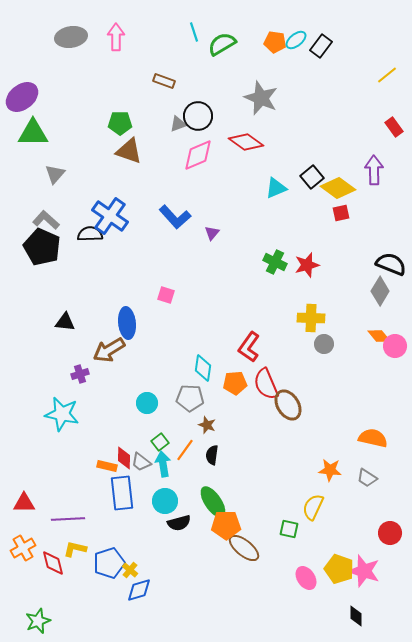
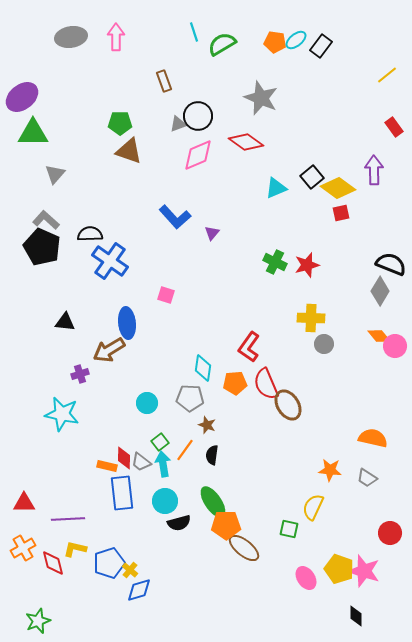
brown rectangle at (164, 81): rotated 50 degrees clockwise
blue cross at (110, 216): moved 45 px down
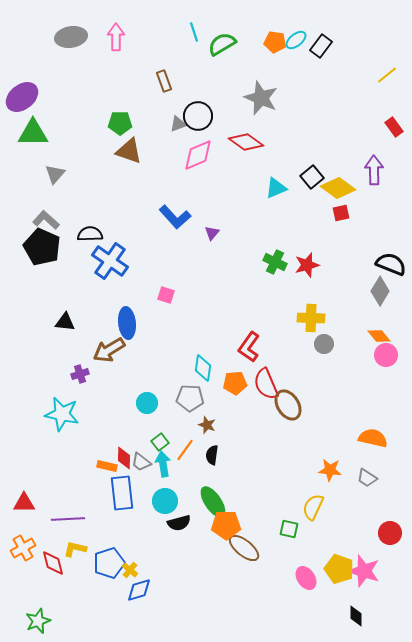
pink circle at (395, 346): moved 9 px left, 9 px down
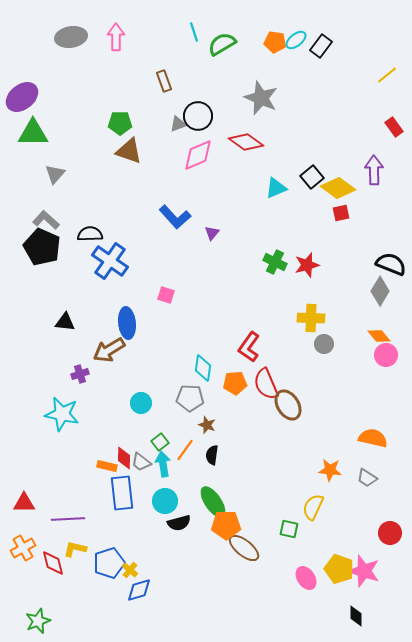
cyan circle at (147, 403): moved 6 px left
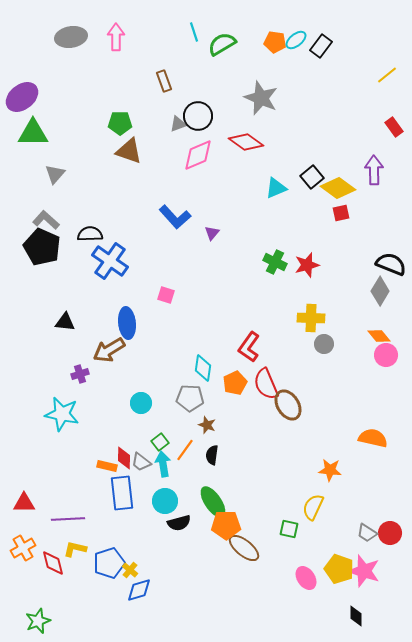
orange pentagon at (235, 383): rotated 20 degrees counterclockwise
gray trapezoid at (367, 478): moved 55 px down
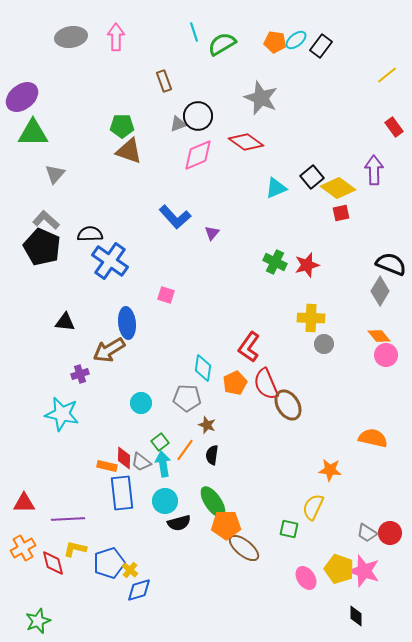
green pentagon at (120, 123): moved 2 px right, 3 px down
gray pentagon at (190, 398): moved 3 px left
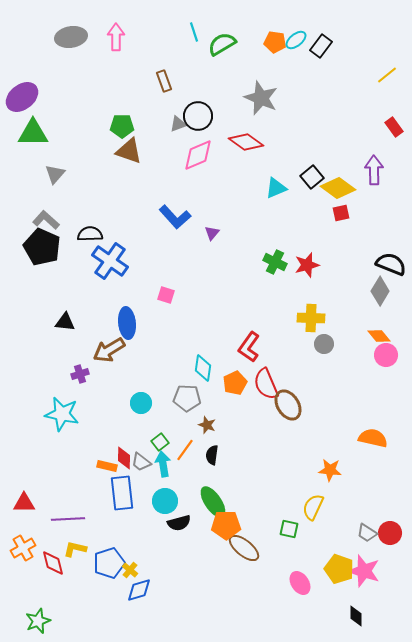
pink ellipse at (306, 578): moved 6 px left, 5 px down
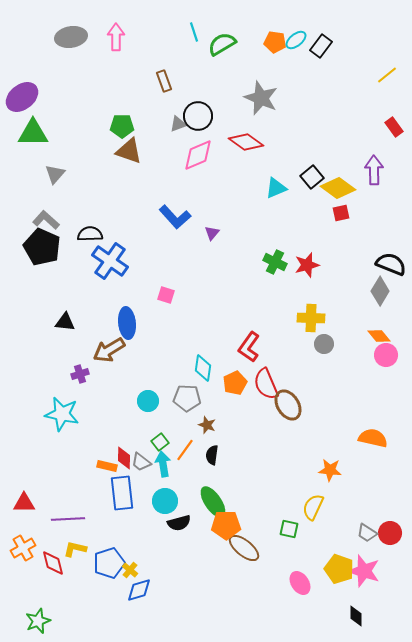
cyan circle at (141, 403): moved 7 px right, 2 px up
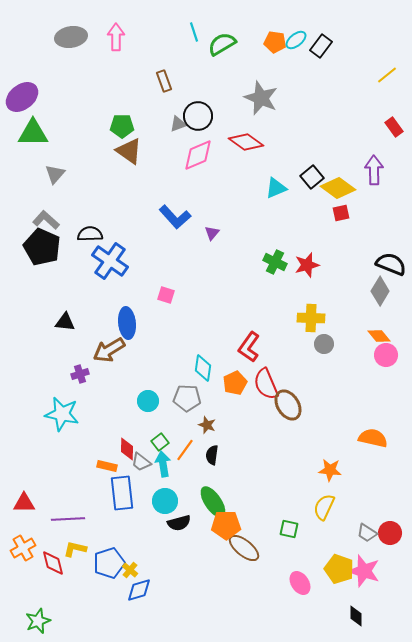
brown triangle at (129, 151): rotated 16 degrees clockwise
red diamond at (124, 458): moved 3 px right, 9 px up
yellow semicircle at (313, 507): moved 11 px right
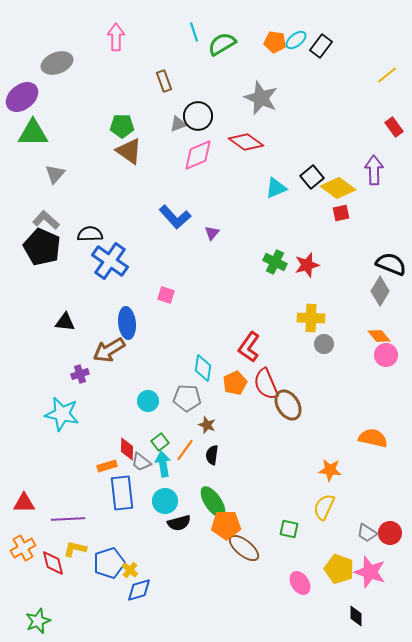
gray ellipse at (71, 37): moved 14 px left, 26 px down; rotated 12 degrees counterclockwise
orange rectangle at (107, 466): rotated 30 degrees counterclockwise
pink star at (364, 571): moved 6 px right, 1 px down
